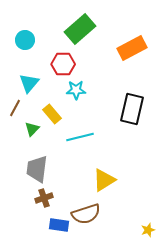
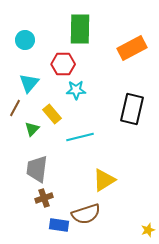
green rectangle: rotated 48 degrees counterclockwise
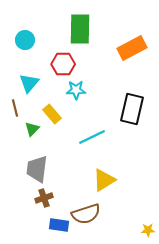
brown line: rotated 42 degrees counterclockwise
cyan line: moved 12 px right; rotated 12 degrees counterclockwise
yellow star: rotated 16 degrees clockwise
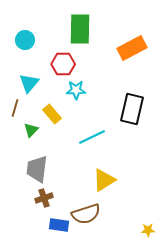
brown line: rotated 30 degrees clockwise
green triangle: moved 1 px left, 1 px down
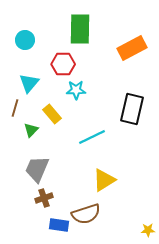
gray trapezoid: rotated 16 degrees clockwise
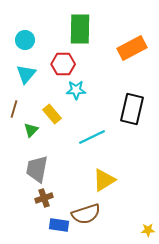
cyan triangle: moved 3 px left, 9 px up
brown line: moved 1 px left, 1 px down
gray trapezoid: rotated 12 degrees counterclockwise
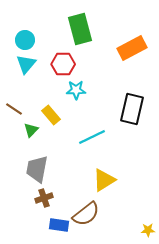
green rectangle: rotated 16 degrees counterclockwise
cyan triangle: moved 10 px up
brown line: rotated 72 degrees counterclockwise
yellow rectangle: moved 1 px left, 1 px down
brown semicircle: rotated 20 degrees counterclockwise
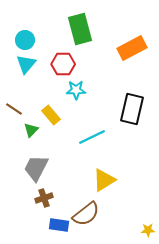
gray trapezoid: moved 1 px left, 1 px up; rotated 16 degrees clockwise
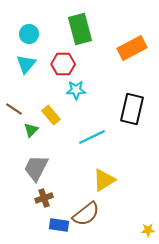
cyan circle: moved 4 px right, 6 px up
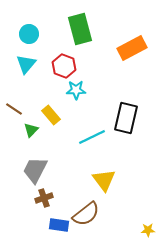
red hexagon: moved 1 px right, 2 px down; rotated 20 degrees clockwise
black rectangle: moved 6 px left, 9 px down
gray trapezoid: moved 1 px left, 2 px down
yellow triangle: rotated 35 degrees counterclockwise
